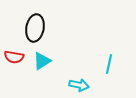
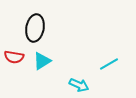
cyan line: rotated 48 degrees clockwise
cyan arrow: rotated 12 degrees clockwise
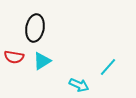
cyan line: moved 1 px left, 3 px down; rotated 18 degrees counterclockwise
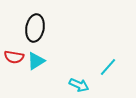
cyan triangle: moved 6 px left
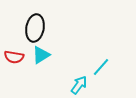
cyan triangle: moved 5 px right, 6 px up
cyan line: moved 7 px left
cyan arrow: rotated 78 degrees counterclockwise
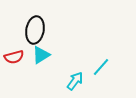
black ellipse: moved 2 px down
red semicircle: rotated 24 degrees counterclockwise
cyan arrow: moved 4 px left, 4 px up
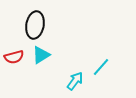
black ellipse: moved 5 px up
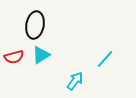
cyan line: moved 4 px right, 8 px up
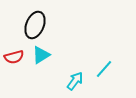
black ellipse: rotated 12 degrees clockwise
cyan line: moved 1 px left, 10 px down
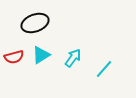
black ellipse: moved 2 px up; rotated 48 degrees clockwise
cyan arrow: moved 2 px left, 23 px up
